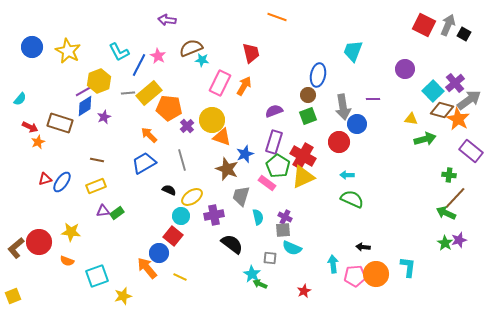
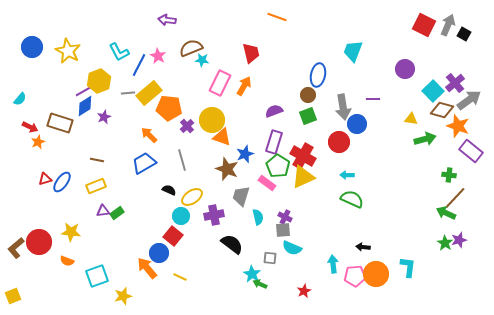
orange star at (458, 119): moved 7 px down; rotated 10 degrees counterclockwise
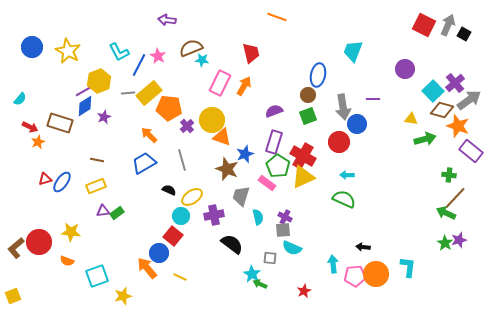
green semicircle at (352, 199): moved 8 px left
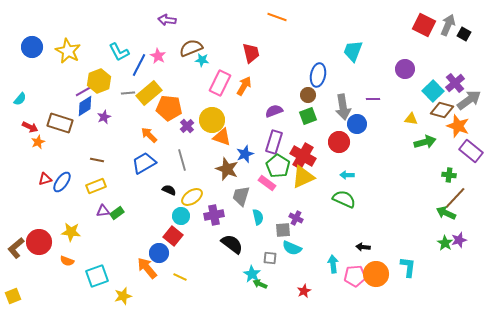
green arrow at (425, 139): moved 3 px down
purple cross at (285, 217): moved 11 px right, 1 px down
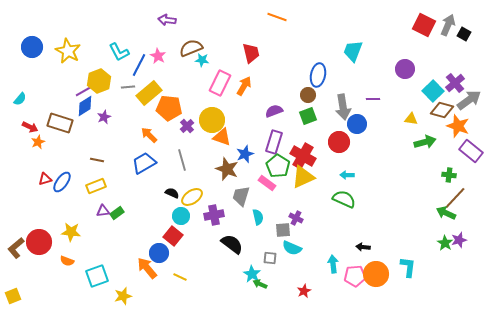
gray line at (128, 93): moved 6 px up
black semicircle at (169, 190): moved 3 px right, 3 px down
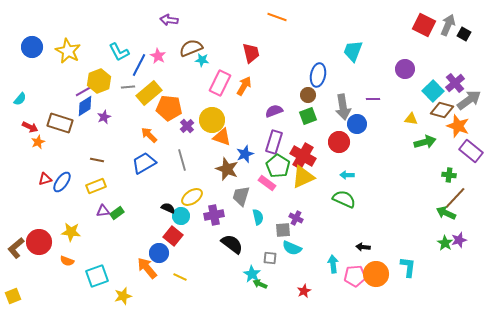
purple arrow at (167, 20): moved 2 px right
black semicircle at (172, 193): moved 4 px left, 15 px down
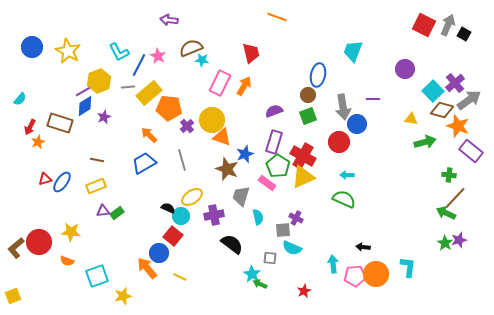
red arrow at (30, 127): rotated 91 degrees clockwise
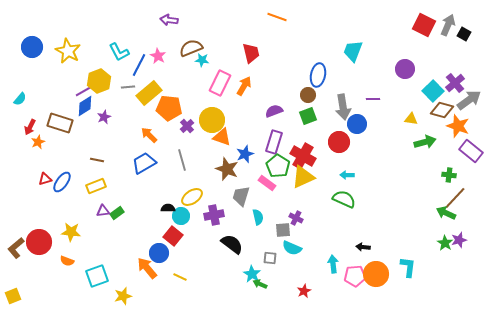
black semicircle at (168, 208): rotated 24 degrees counterclockwise
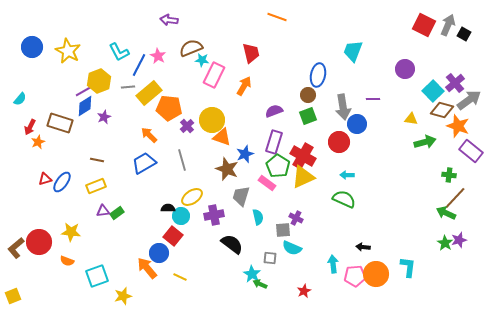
pink rectangle at (220, 83): moved 6 px left, 8 px up
